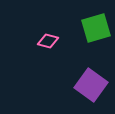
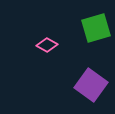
pink diamond: moved 1 px left, 4 px down; rotated 15 degrees clockwise
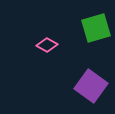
purple square: moved 1 px down
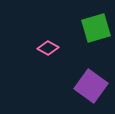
pink diamond: moved 1 px right, 3 px down
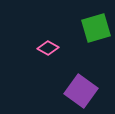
purple square: moved 10 px left, 5 px down
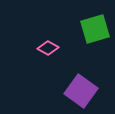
green square: moved 1 px left, 1 px down
